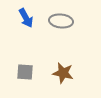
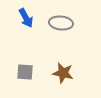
gray ellipse: moved 2 px down
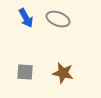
gray ellipse: moved 3 px left, 4 px up; rotated 15 degrees clockwise
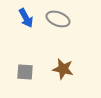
brown star: moved 4 px up
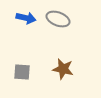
blue arrow: rotated 48 degrees counterclockwise
gray square: moved 3 px left
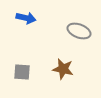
gray ellipse: moved 21 px right, 12 px down
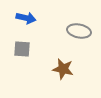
gray ellipse: rotated 10 degrees counterclockwise
gray square: moved 23 px up
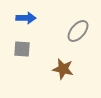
blue arrow: rotated 12 degrees counterclockwise
gray ellipse: moved 1 px left; rotated 60 degrees counterclockwise
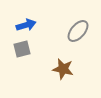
blue arrow: moved 7 px down; rotated 18 degrees counterclockwise
gray square: rotated 18 degrees counterclockwise
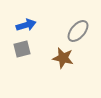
brown star: moved 11 px up
